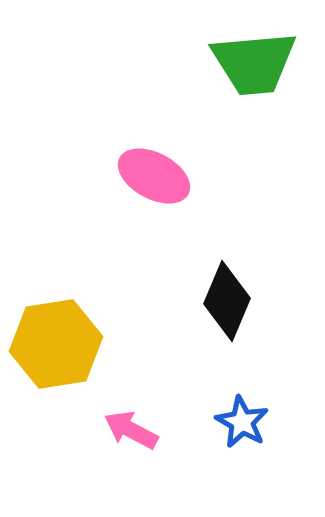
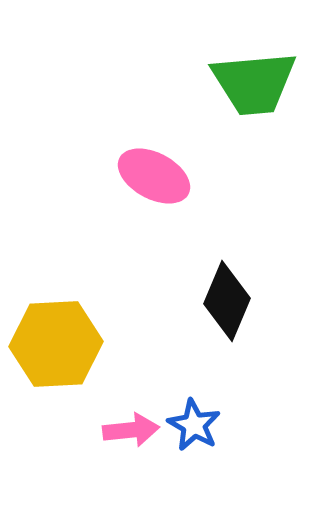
green trapezoid: moved 20 px down
yellow hexagon: rotated 6 degrees clockwise
blue star: moved 48 px left, 3 px down
pink arrow: rotated 146 degrees clockwise
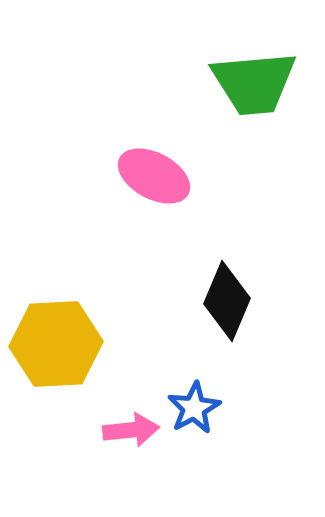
blue star: moved 17 px up; rotated 14 degrees clockwise
